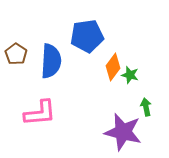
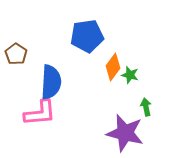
blue semicircle: moved 21 px down
purple star: moved 2 px right, 1 px down
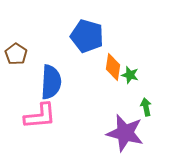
blue pentagon: rotated 24 degrees clockwise
orange diamond: rotated 28 degrees counterclockwise
pink L-shape: moved 3 px down
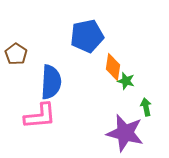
blue pentagon: rotated 28 degrees counterclockwise
green star: moved 4 px left, 6 px down
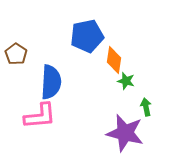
orange diamond: moved 1 px right, 7 px up
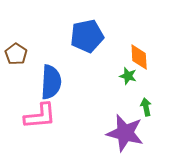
orange diamond: moved 25 px right, 3 px up; rotated 12 degrees counterclockwise
green star: moved 2 px right, 5 px up
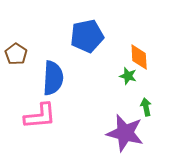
blue semicircle: moved 2 px right, 4 px up
